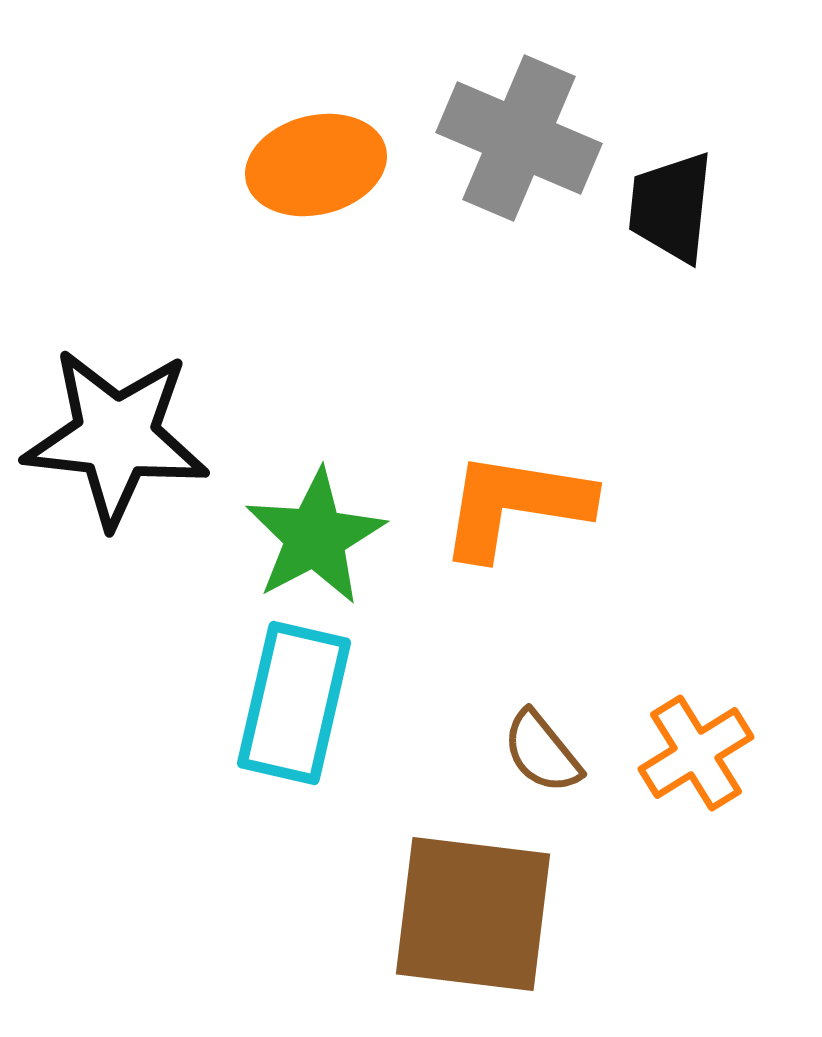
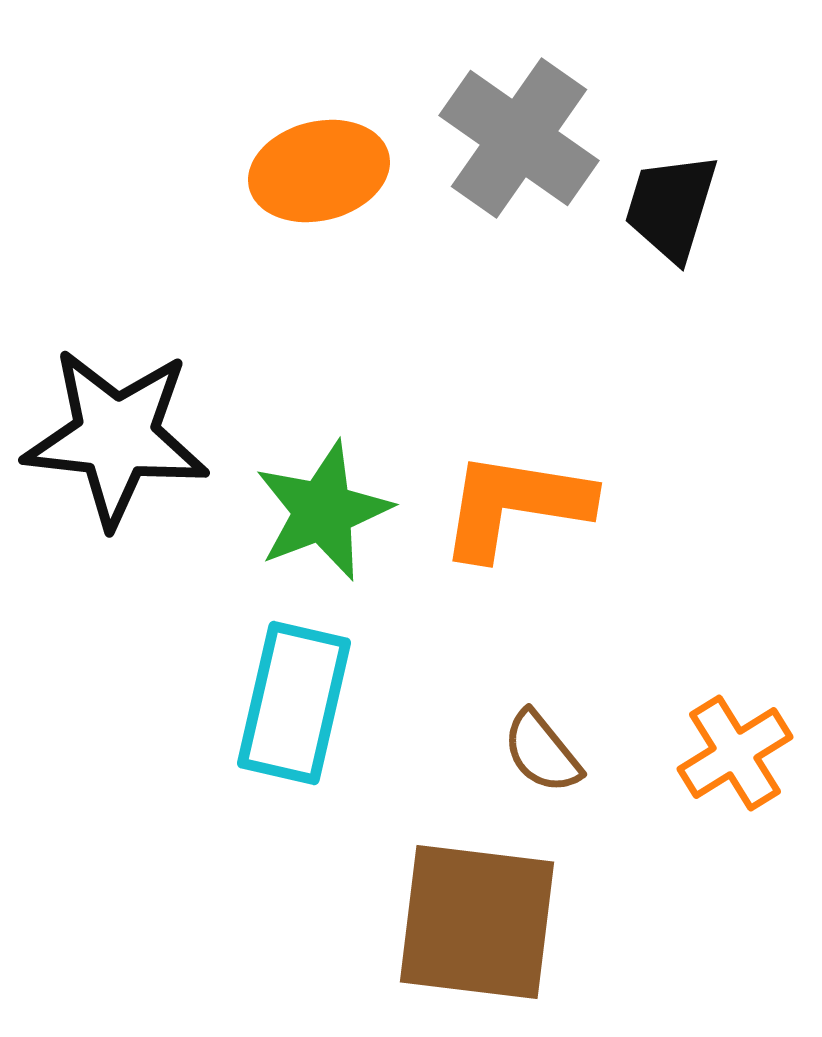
gray cross: rotated 12 degrees clockwise
orange ellipse: moved 3 px right, 6 px down
black trapezoid: rotated 11 degrees clockwise
green star: moved 8 px right, 26 px up; rotated 7 degrees clockwise
orange cross: moved 39 px right
brown square: moved 4 px right, 8 px down
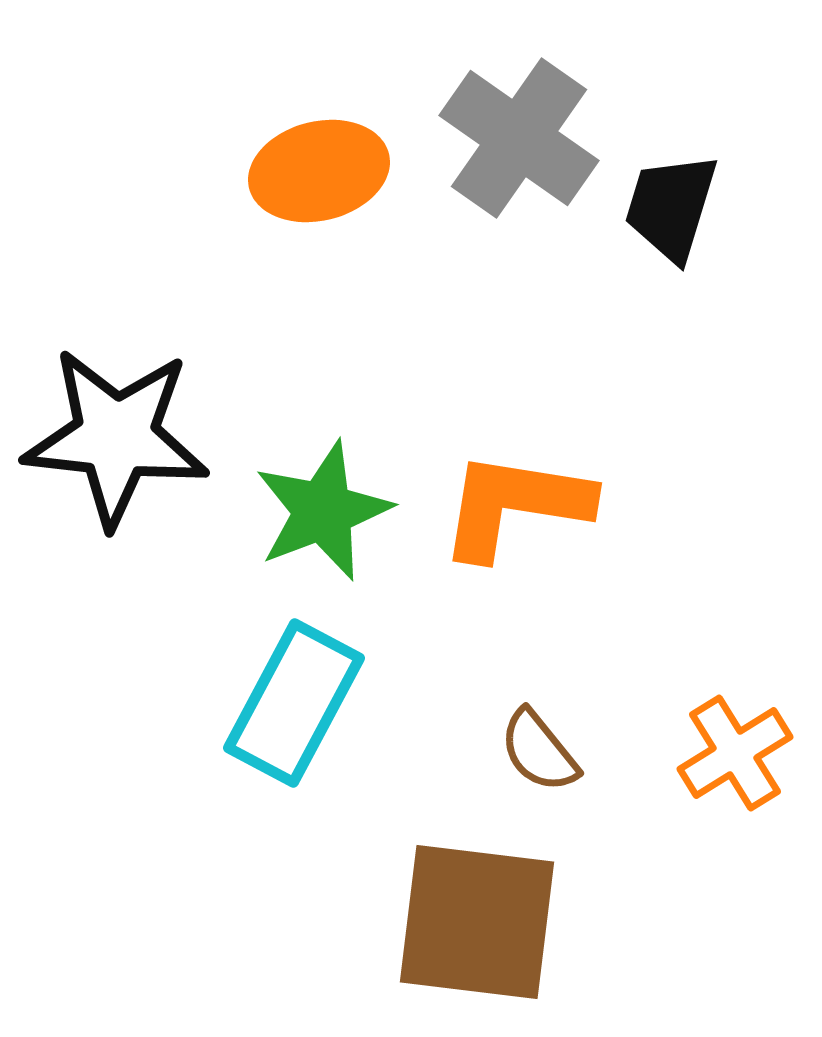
cyan rectangle: rotated 15 degrees clockwise
brown semicircle: moved 3 px left, 1 px up
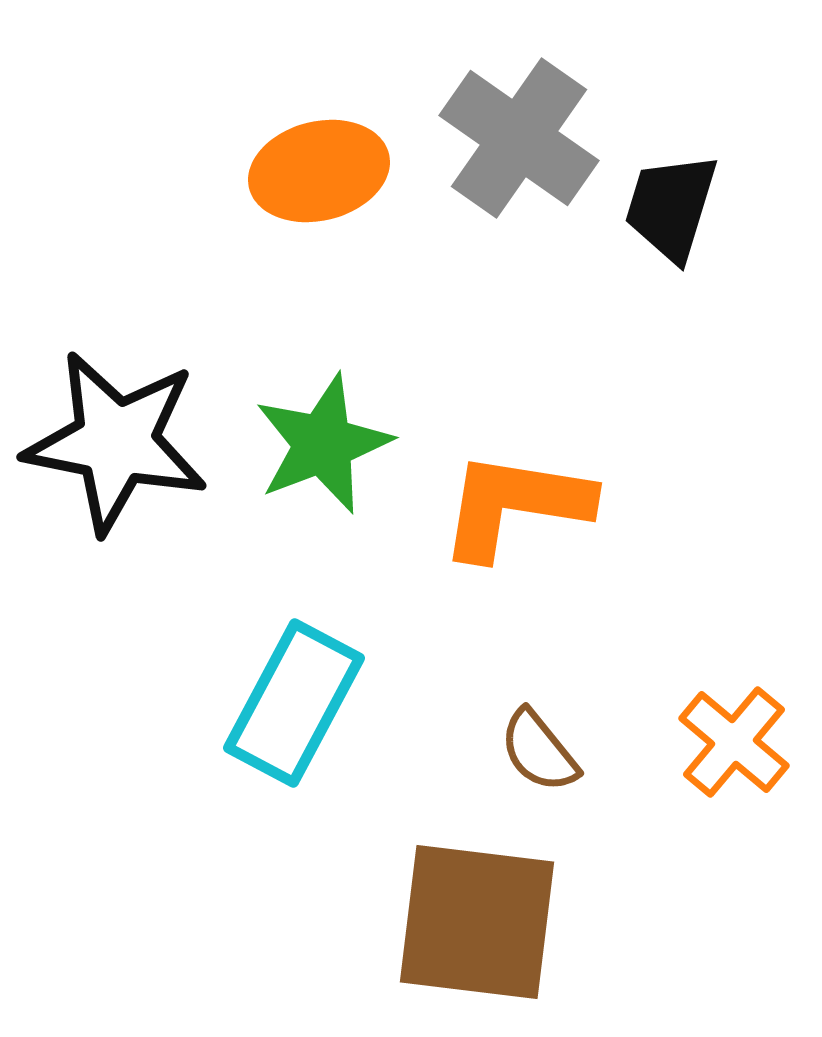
black star: moved 5 px down; rotated 5 degrees clockwise
green star: moved 67 px up
orange cross: moved 1 px left, 11 px up; rotated 18 degrees counterclockwise
